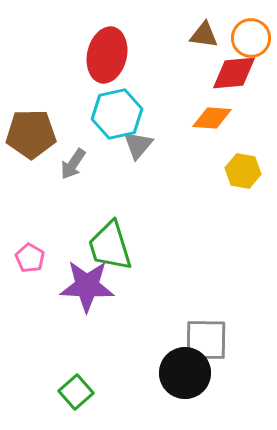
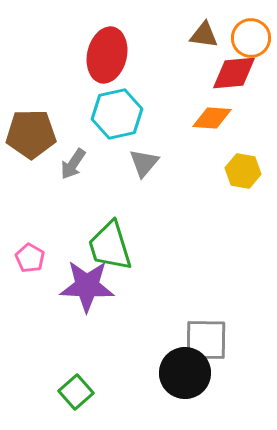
gray triangle: moved 6 px right, 18 px down
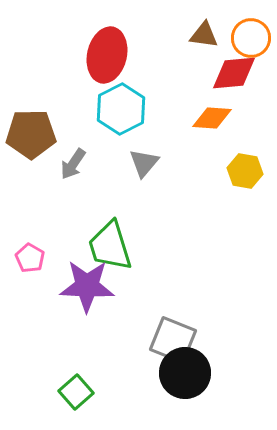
cyan hexagon: moved 4 px right, 5 px up; rotated 15 degrees counterclockwise
yellow hexagon: moved 2 px right
gray square: moved 33 px left; rotated 21 degrees clockwise
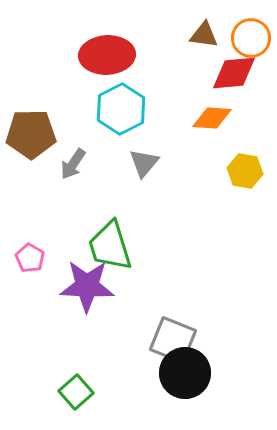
red ellipse: rotated 74 degrees clockwise
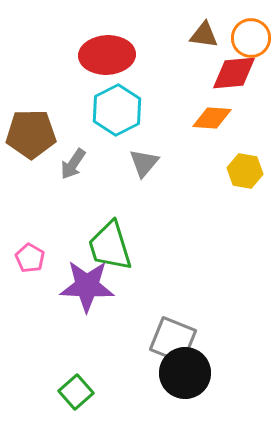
cyan hexagon: moved 4 px left, 1 px down
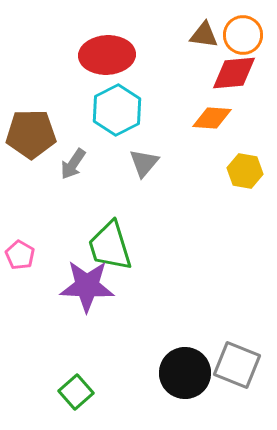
orange circle: moved 8 px left, 3 px up
pink pentagon: moved 10 px left, 3 px up
gray square: moved 64 px right, 25 px down
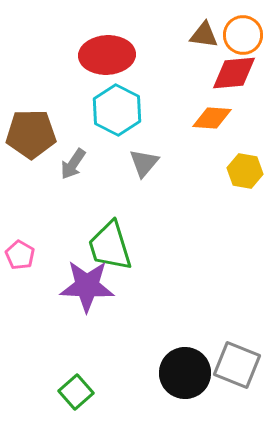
cyan hexagon: rotated 6 degrees counterclockwise
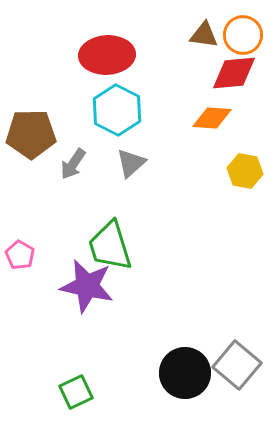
gray triangle: moved 13 px left; rotated 8 degrees clockwise
purple star: rotated 10 degrees clockwise
gray square: rotated 18 degrees clockwise
green square: rotated 16 degrees clockwise
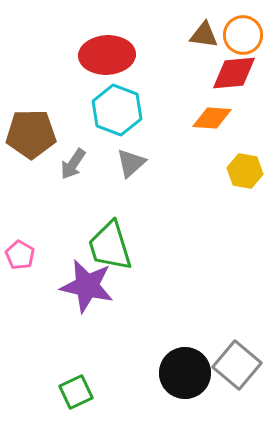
cyan hexagon: rotated 6 degrees counterclockwise
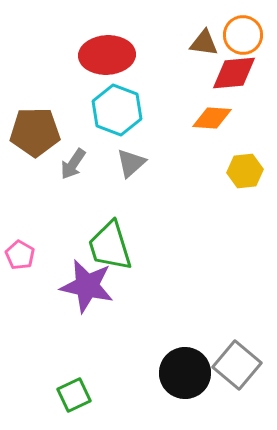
brown triangle: moved 8 px down
brown pentagon: moved 4 px right, 2 px up
yellow hexagon: rotated 16 degrees counterclockwise
green square: moved 2 px left, 3 px down
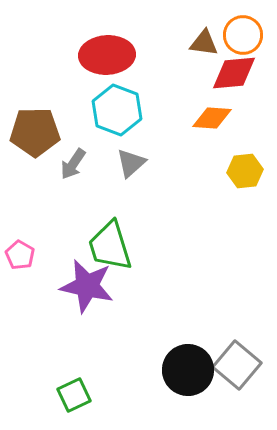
black circle: moved 3 px right, 3 px up
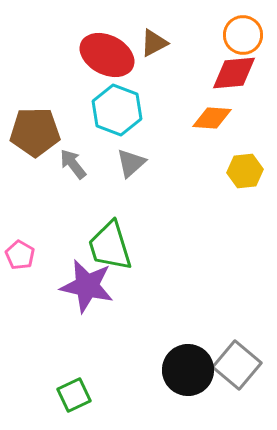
brown triangle: moved 50 px left; rotated 36 degrees counterclockwise
red ellipse: rotated 30 degrees clockwise
gray arrow: rotated 108 degrees clockwise
